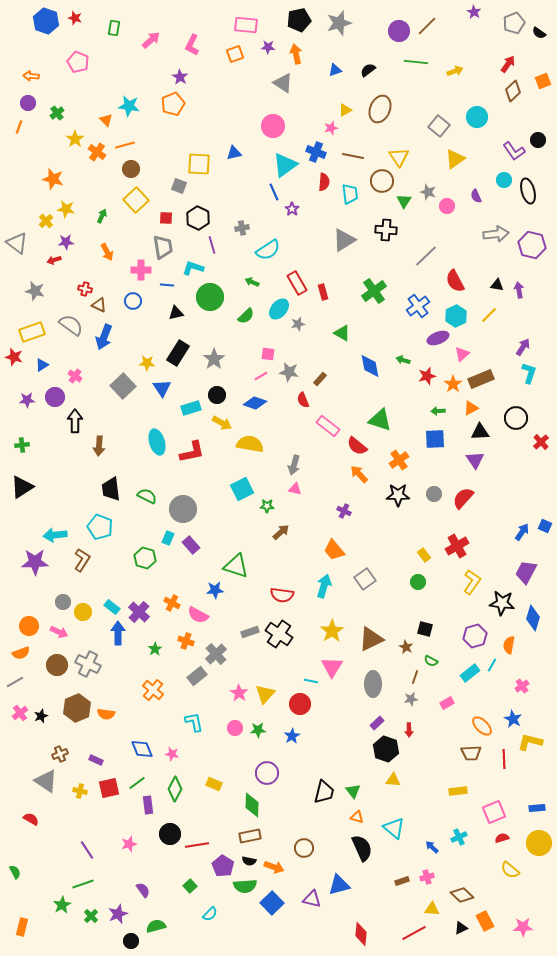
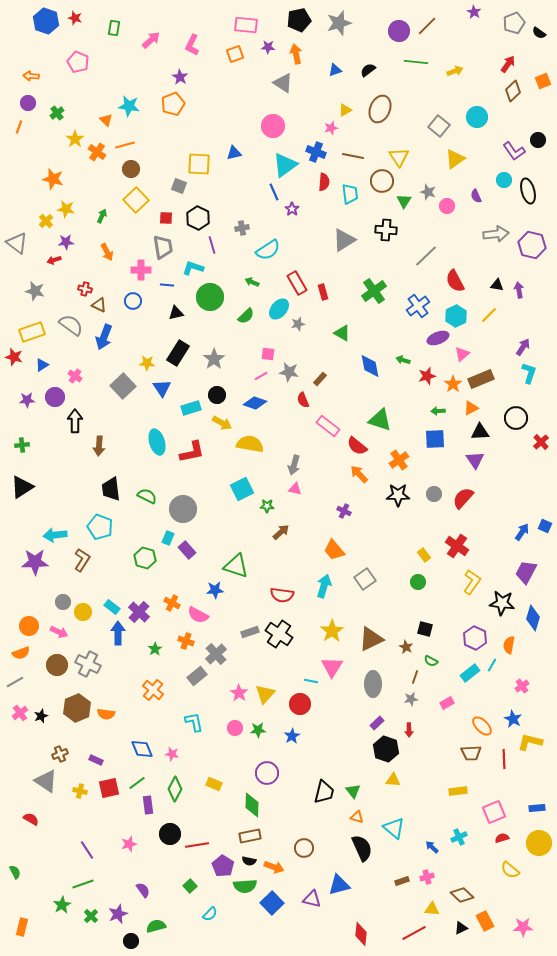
purple rectangle at (191, 545): moved 4 px left, 5 px down
red cross at (457, 546): rotated 25 degrees counterclockwise
purple hexagon at (475, 636): moved 2 px down; rotated 20 degrees counterclockwise
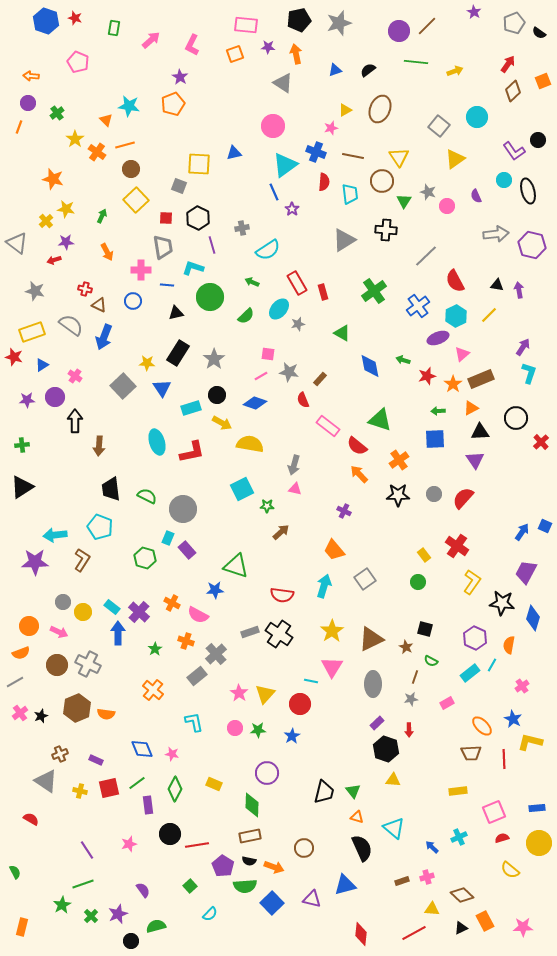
blue triangle at (339, 885): moved 6 px right
